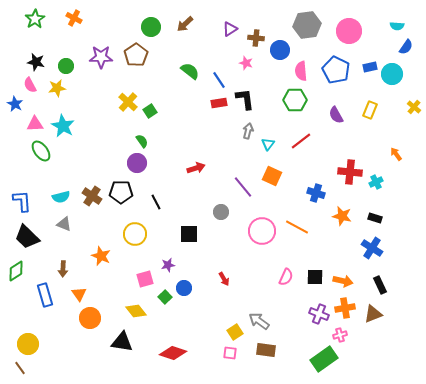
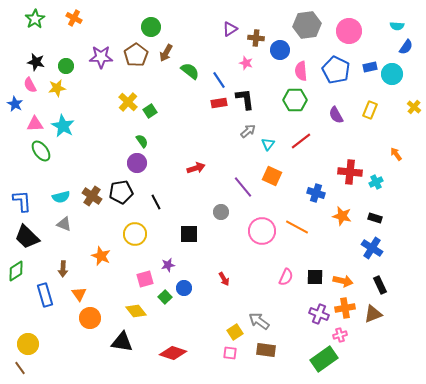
brown arrow at (185, 24): moved 19 px left, 29 px down; rotated 18 degrees counterclockwise
gray arrow at (248, 131): rotated 35 degrees clockwise
black pentagon at (121, 192): rotated 10 degrees counterclockwise
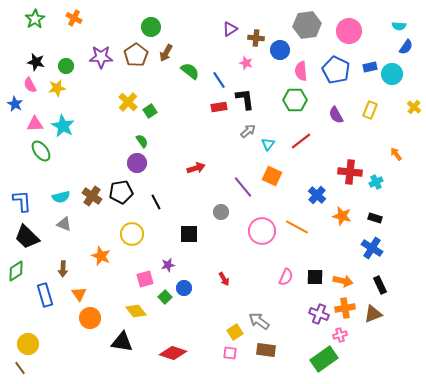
cyan semicircle at (397, 26): moved 2 px right
red rectangle at (219, 103): moved 4 px down
blue cross at (316, 193): moved 1 px right, 2 px down; rotated 24 degrees clockwise
yellow circle at (135, 234): moved 3 px left
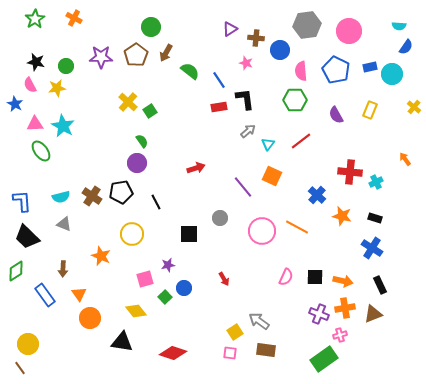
orange arrow at (396, 154): moved 9 px right, 5 px down
gray circle at (221, 212): moved 1 px left, 6 px down
blue rectangle at (45, 295): rotated 20 degrees counterclockwise
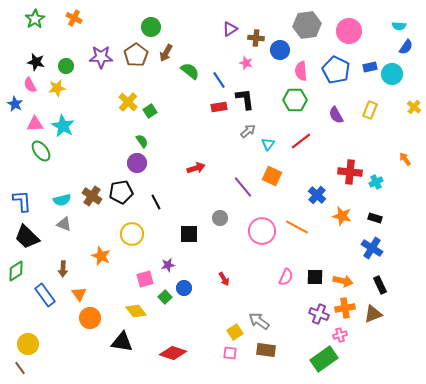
cyan semicircle at (61, 197): moved 1 px right, 3 px down
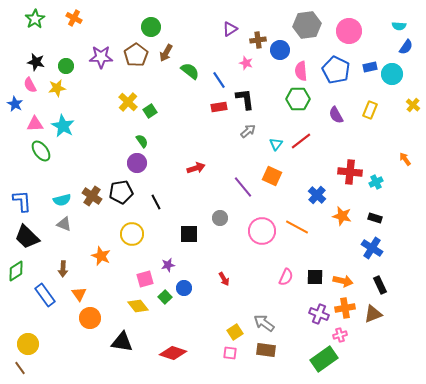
brown cross at (256, 38): moved 2 px right, 2 px down; rotated 14 degrees counterclockwise
green hexagon at (295, 100): moved 3 px right, 1 px up
yellow cross at (414, 107): moved 1 px left, 2 px up
cyan triangle at (268, 144): moved 8 px right
yellow diamond at (136, 311): moved 2 px right, 5 px up
gray arrow at (259, 321): moved 5 px right, 2 px down
